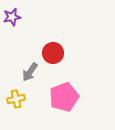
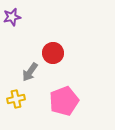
pink pentagon: moved 4 px down
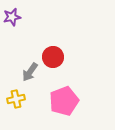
red circle: moved 4 px down
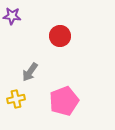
purple star: moved 1 px up; rotated 18 degrees clockwise
red circle: moved 7 px right, 21 px up
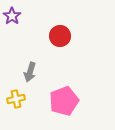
purple star: rotated 30 degrees clockwise
gray arrow: rotated 18 degrees counterclockwise
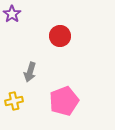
purple star: moved 2 px up
yellow cross: moved 2 px left, 2 px down
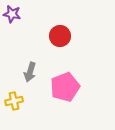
purple star: rotated 24 degrees counterclockwise
pink pentagon: moved 1 px right, 14 px up
